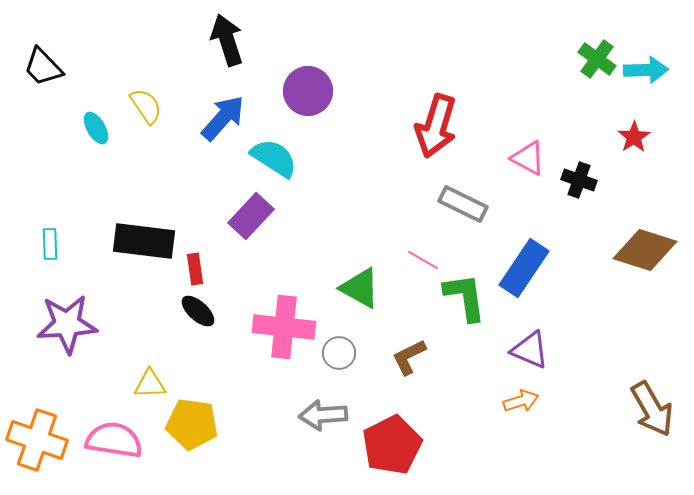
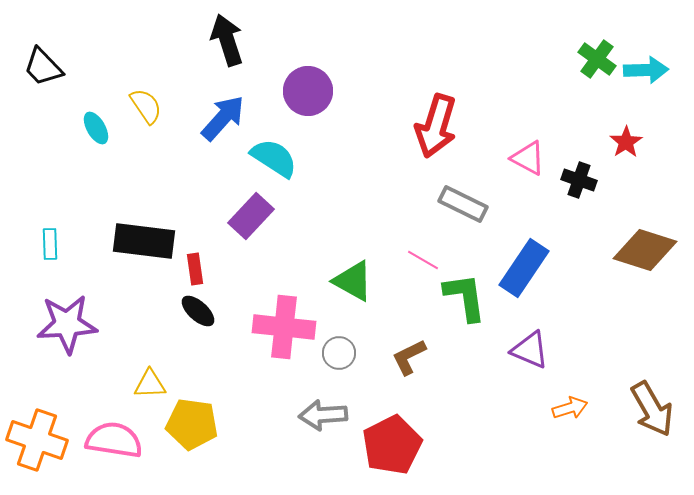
red star: moved 8 px left, 5 px down
green triangle: moved 7 px left, 7 px up
orange arrow: moved 49 px right, 7 px down
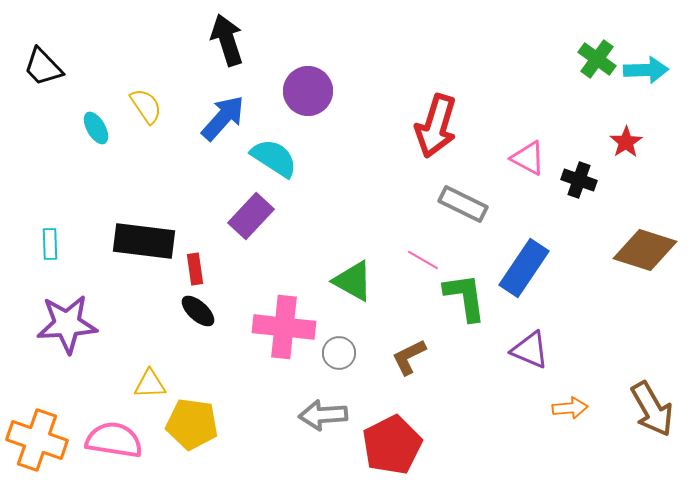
orange arrow: rotated 12 degrees clockwise
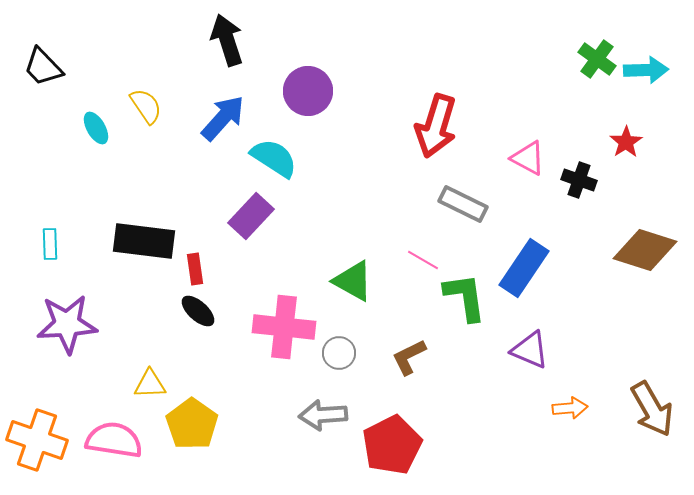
yellow pentagon: rotated 27 degrees clockwise
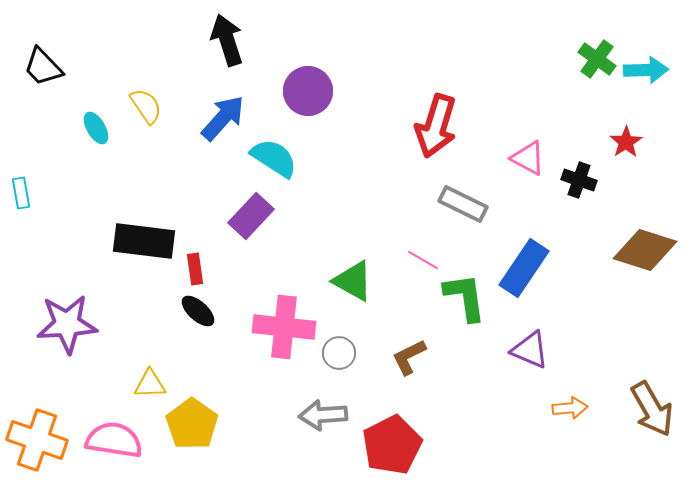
cyan rectangle: moved 29 px left, 51 px up; rotated 8 degrees counterclockwise
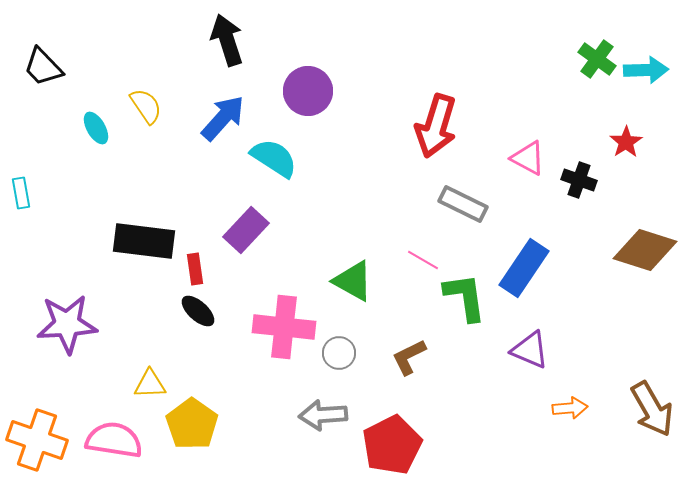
purple rectangle: moved 5 px left, 14 px down
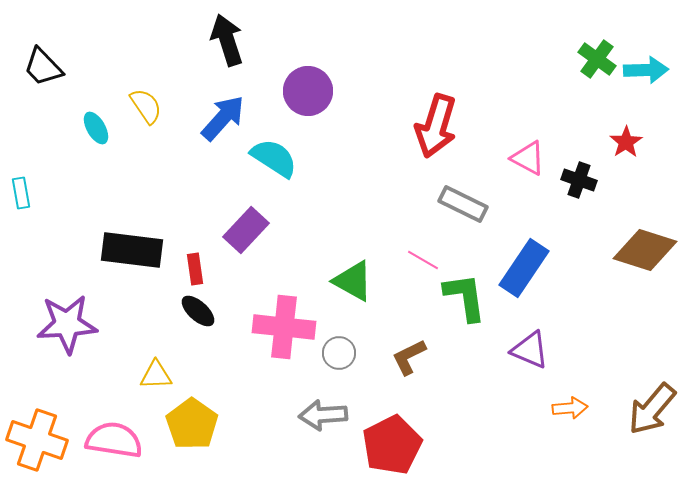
black rectangle: moved 12 px left, 9 px down
yellow triangle: moved 6 px right, 9 px up
brown arrow: rotated 70 degrees clockwise
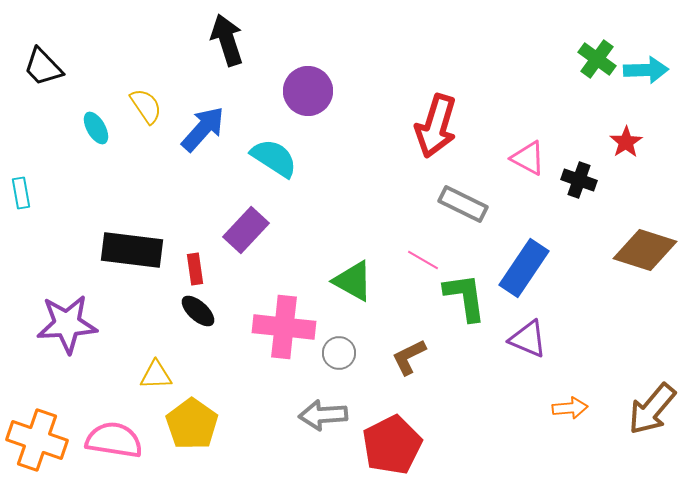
blue arrow: moved 20 px left, 11 px down
purple triangle: moved 2 px left, 11 px up
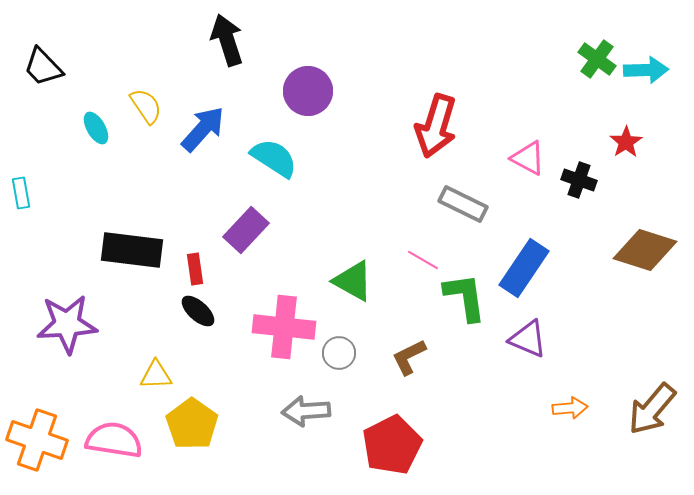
gray arrow: moved 17 px left, 4 px up
